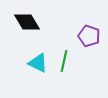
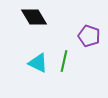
black diamond: moved 7 px right, 5 px up
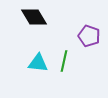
cyan triangle: rotated 20 degrees counterclockwise
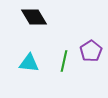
purple pentagon: moved 2 px right, 15 px down; rotated 20 degrees clockwise
cyan triangle: moved 9 px left
